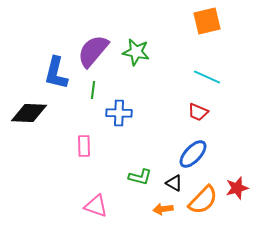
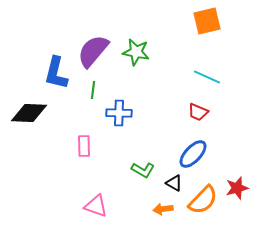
green L-shape: moved 3 px right, 7 px up; rotated 15 degrees clockwise
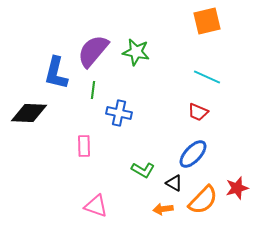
blue cross: rotated 10 degrees clockwise
